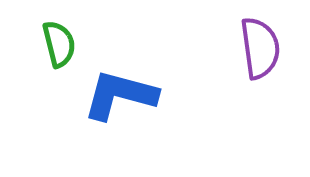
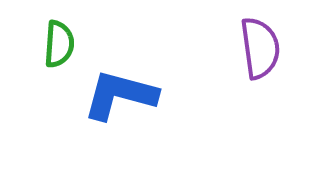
green semicircle: rotated 18 degrees clockwise
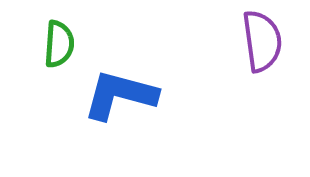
purple semicircle: moved 2 px right, 7 px up
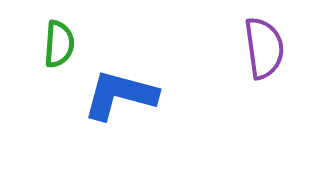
purple semicircle: moved 2 px right, 7 px down
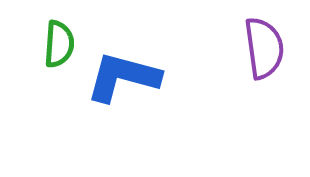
blue L-shape: moved 3 px right, 18 px up
